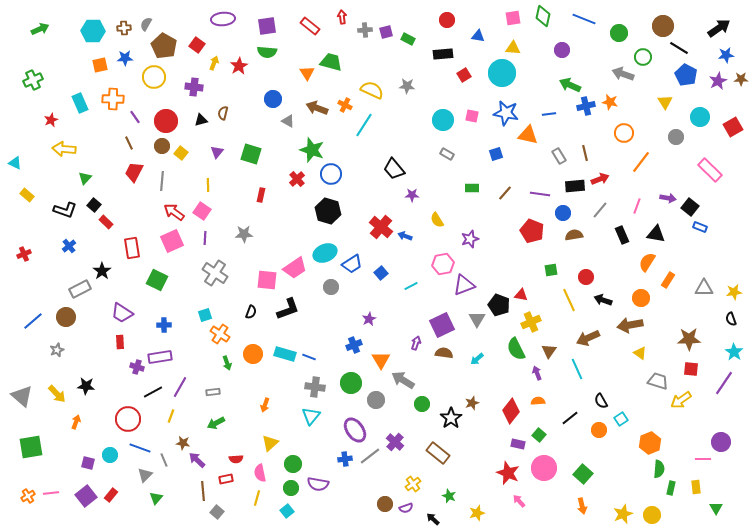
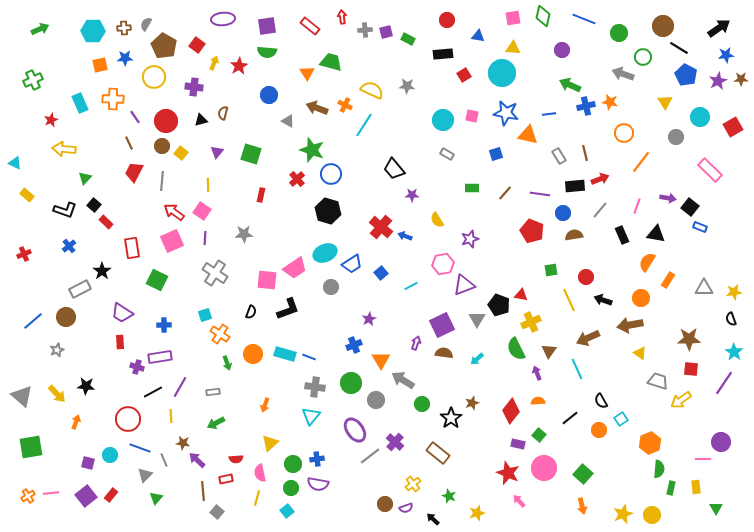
blue circle at (273, 99): moved 4 px left, 4 px up
yellow line at (171, 416): rotated 24 degrees counterclockwise
blue cross at (345, 459): moved 28 px left
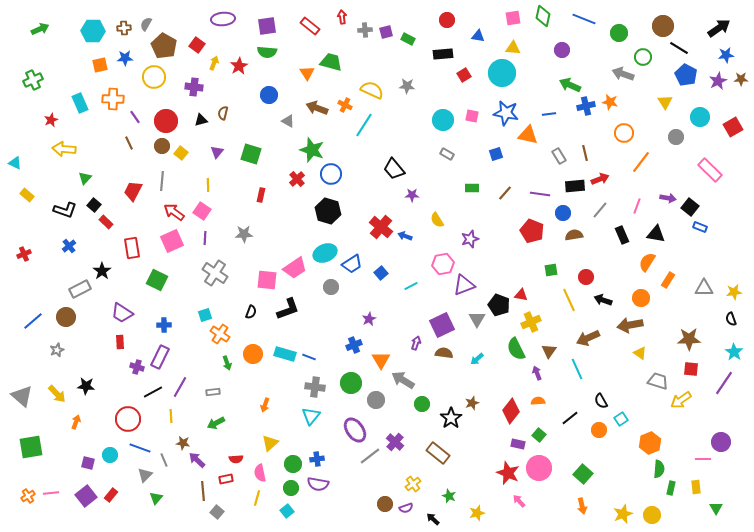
red trapezoid at (134, 172): moved 1 px left, 19 px down
purple rectangle at (160, 357): rotated 55 degrees counterclockwise
pink circle at (544, 468): moved 5 px left
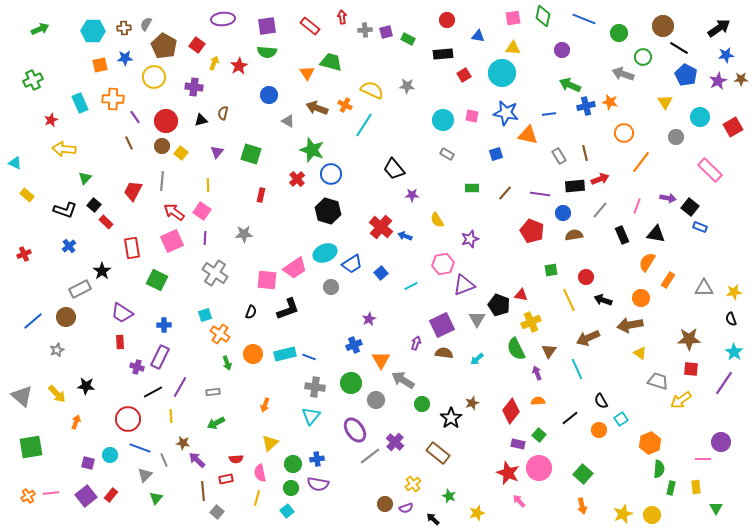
cyan rectangle at (285, 354): rotated 30 degrees counterclockwise
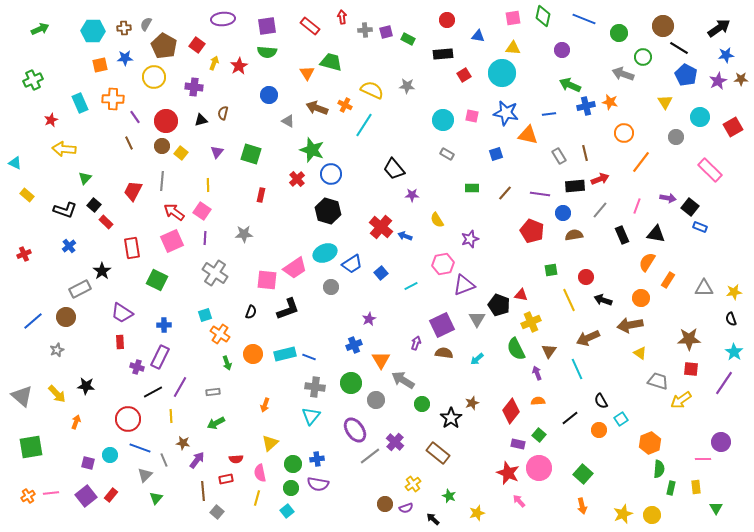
purple arrow at (197, 460): rotated 84 degrees clockwise
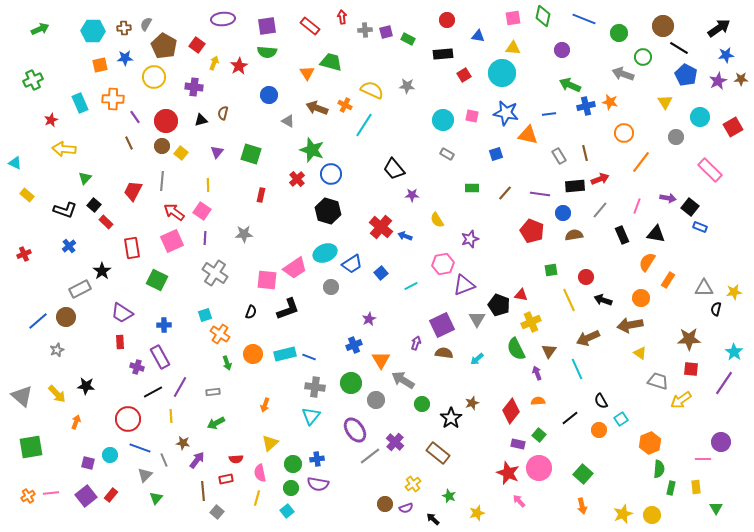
black semicircle at (731, 319): moved 15 px left, 10 px up; rotated 32 degrees clockwise
blue line at (33, 321): moved 5 px right
purple rectangle at (160, 357): rotated 55 degrees counterclockwise
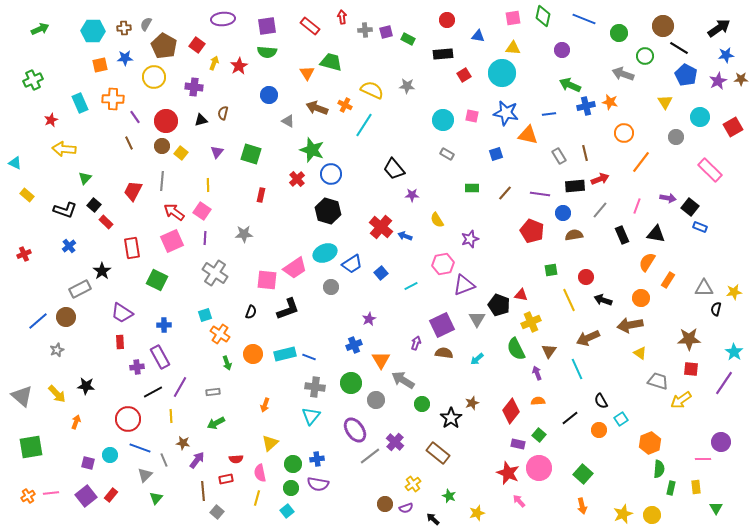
green circle at (643, 57): moved 2 px right, 1 px up
purple cross at (137, 367): rotated 24 degrees counterclockwise
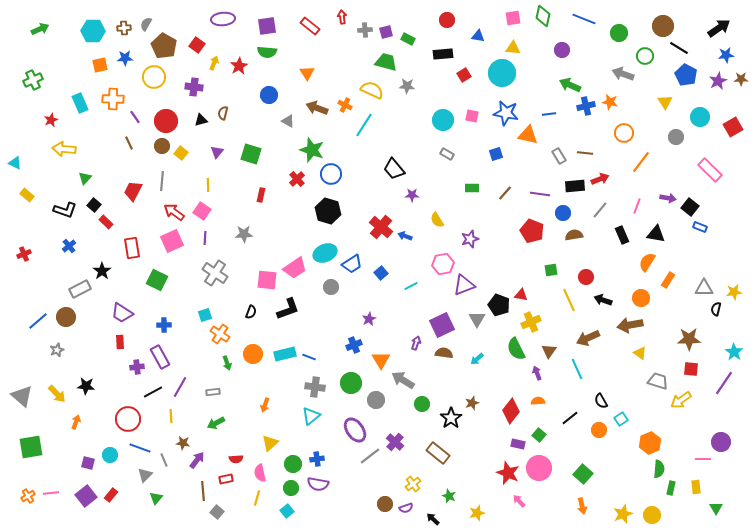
green trapezoid at (331, 62): moved 55 px right
brown line at (585, 153): rotated 70 degrees counterclockwise
cyan triangle at (311, 416): rotated 12 degrees clockwise
